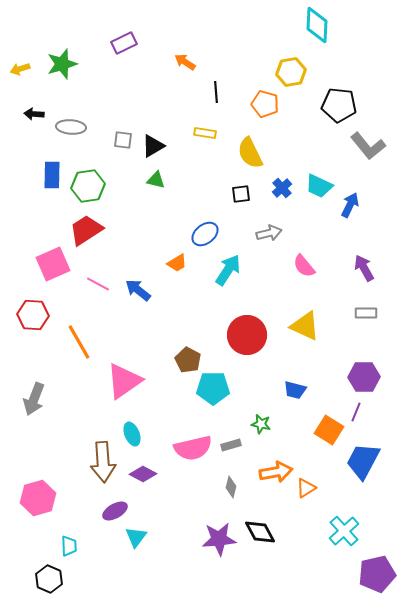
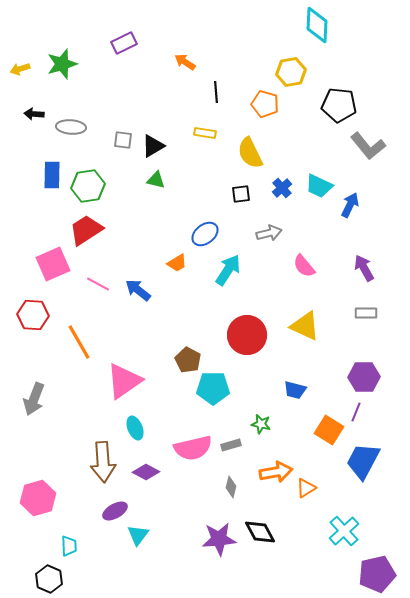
cyan ellipse at (132, 434): moved 3 px right, 6 px up
purple diamond at (143, 474): moved 3 px right, 2 px up
cyan triangle at (136, 537): moved 2 px right, 2 px up
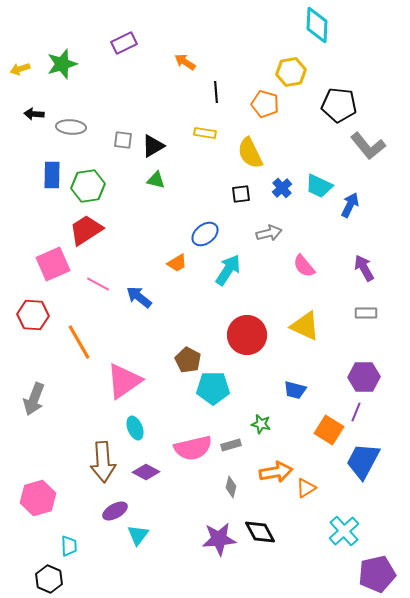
blue arrow at (138, 290): moved 1 px right, 7 px down
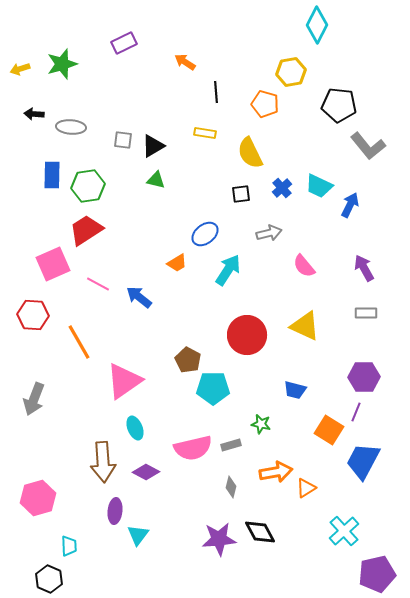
cyan diamond at (317, 25): rotated 24 degrees clockwise
purple ellipse at (115, 511): rotated 55 degrees counterclockwise
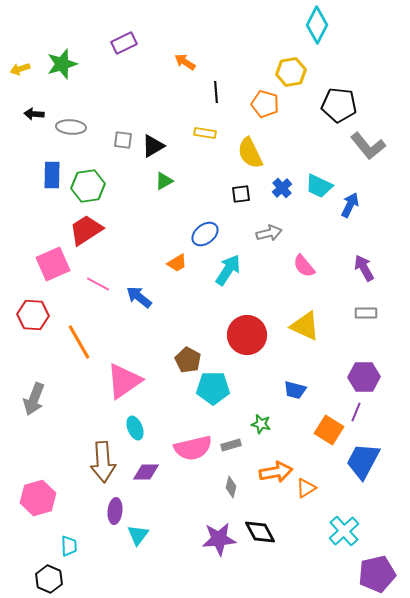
green triangle at (156, 180): moved 8 px right, 1 px down; rotated 42 degrees counterclockwise
purple diamond at (146, 472): rotated 28 degrees counterclockwise
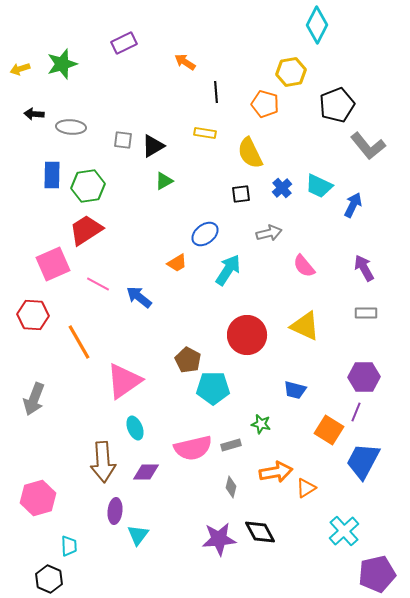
black pentagon at (339, 105): moved 2 px left; rotated 28 degrees counterclockwise
blue arrow at (350, 205): moved 3 px right
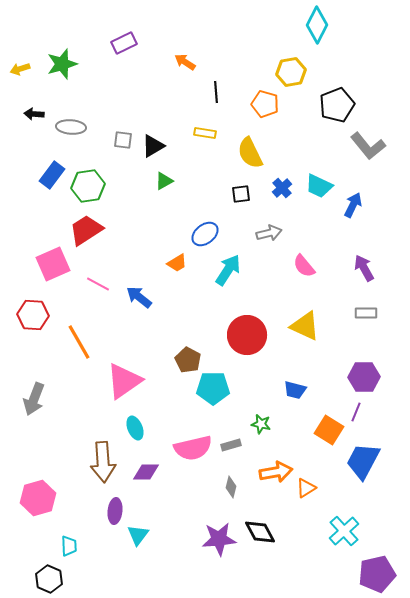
blue rectangle at (52, 175): rotated 36 degrees clockwise
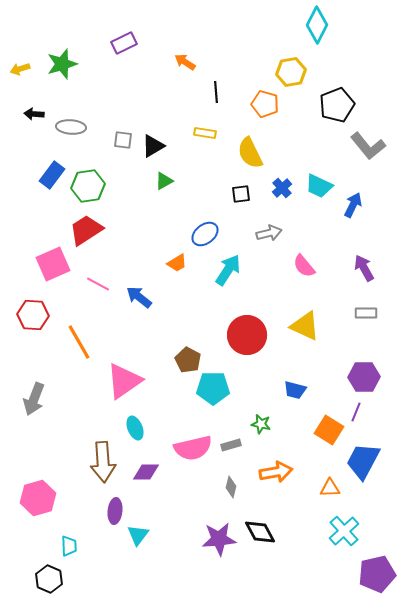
orange triangle at (306, 488): moved 24 px right; rotated 30 degrees clockwise
